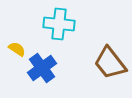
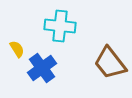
cyan cross: moved 1 px right, 2 px down
yellow semicircle: rotated 24 degrees clockwise
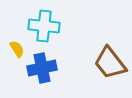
cyan cross: moved 16 px left
blue cross: rotated 24 degrees clockwise
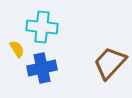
cyan cross: moved 2 px left, 1 px down
brown trapezoid: rotated 81 degrees clockwise
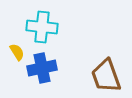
yellow semicircle: moved 3 px down
brown trapezoid: moved 4 px left, 13 px down; rotated 63 degrees counterclockwise
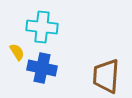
blue cross: rotated 24 degrees clockwise
brown trapezoid: rotated 24 degrees clockwise
